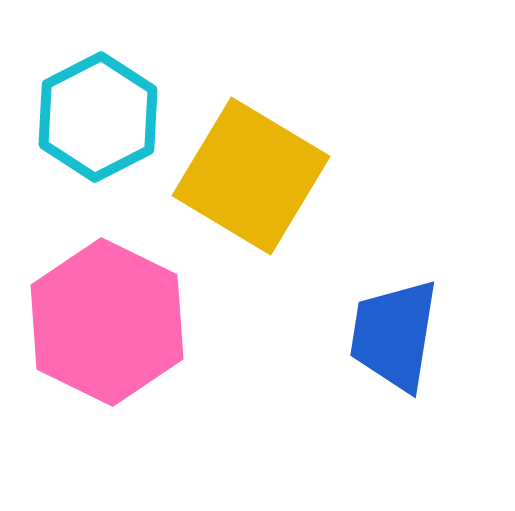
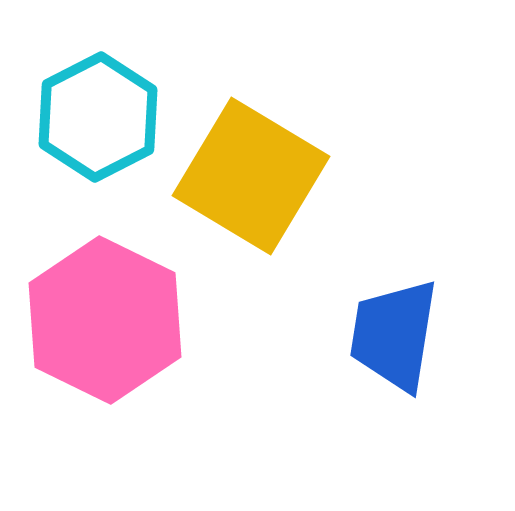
pink hexagon: moved 2 px left, 2 px up
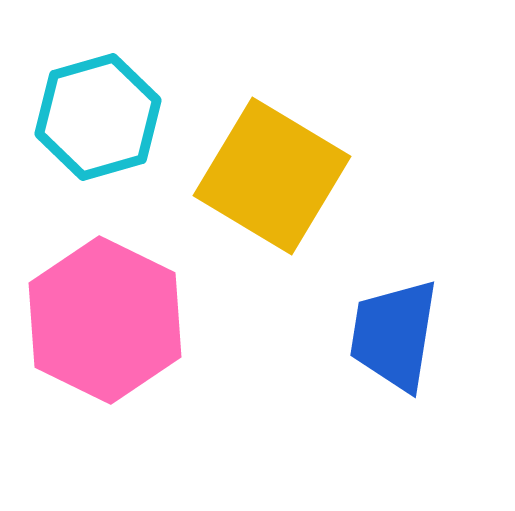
cyan hexagon: rotated 11 degrees clockwise
yellow square: moved 21 px right
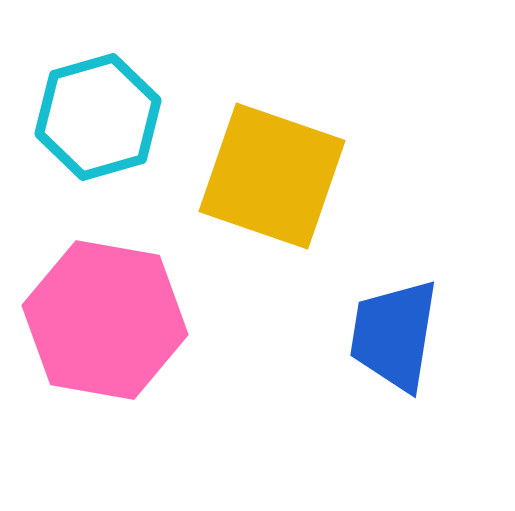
yellow square: rotated 12 degrees counterclockwise
pink hexagon: rotated 16 degrees counterclockwise
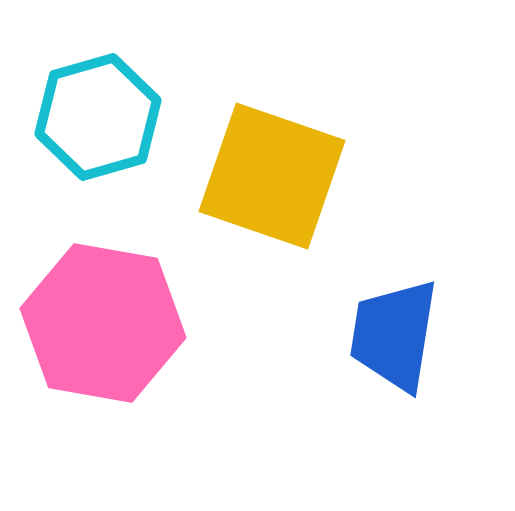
pink hexagon: moved 2 px left, 3 px down
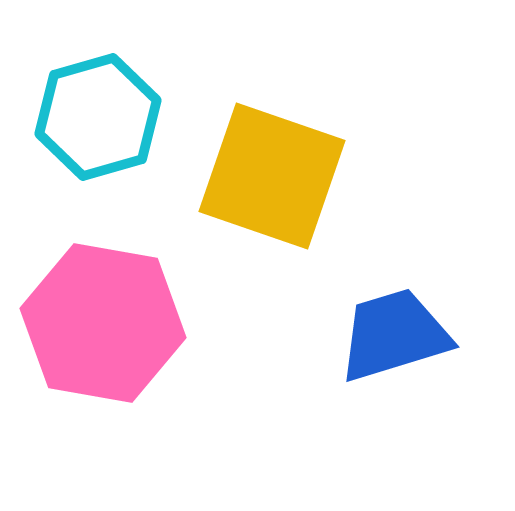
blue trapezoid: rotated 64 degrees clockwise
